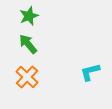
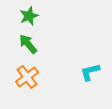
orange cross: rotated 10 degrees clockwise
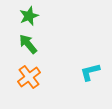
orange cross: moved 2 px right
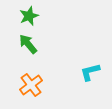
orange cross: moved 2 px right, 8 px down
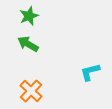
green arrow: rotated 20 degrees counterclockwise
orange cross: moved 6 px down; rotated 10 degrees counterclockwise
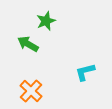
green star: moved 17 px right, 5 px down
cyan L-shape: moved 5 px left
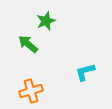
green arrow: rotated 10 degrees clockwise
orange cross: rotated 30 degrees clockwise
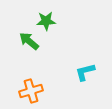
green star: rotated 18 degrees clockwise
green arrow: moved 1 px right, 3 px up
